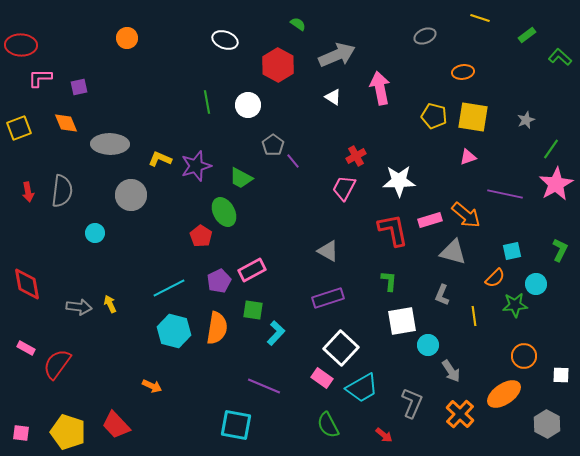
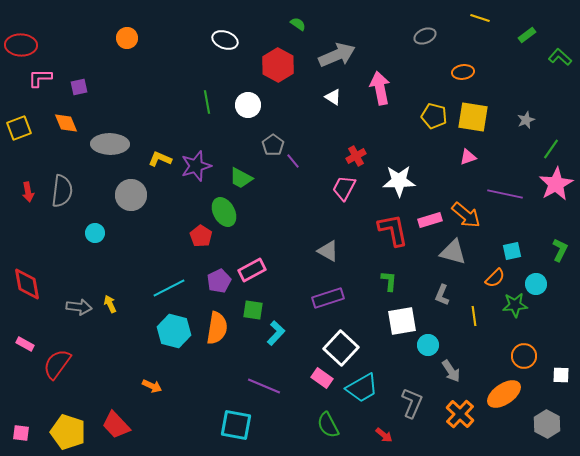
pink rectangle at (26, 348): moved 1 px left, 4 px up
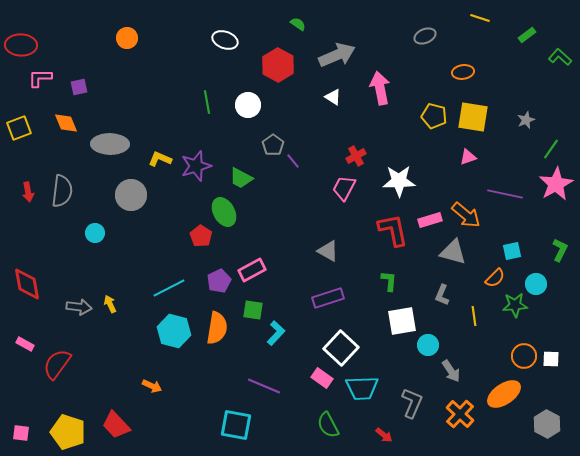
white square at (561, 375): moved 10 px left, 16 px up
cyan trapezoid at (362, 388): rotated 28 degrees clockwise
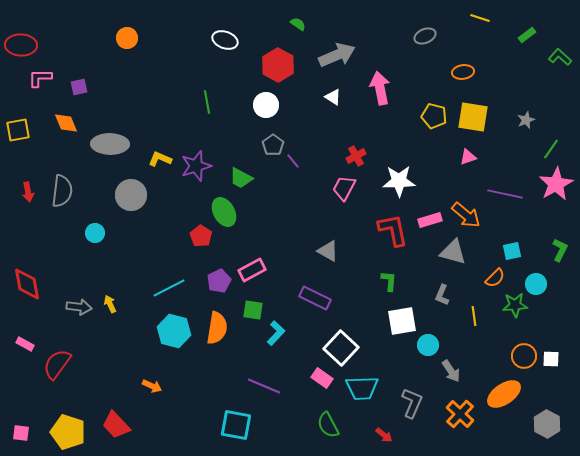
white circle at (248, 105): moved 18 px right
yellow square at (19, 128): moved 1 px left, 2 px down; rotated 10 degrees clockwise
purple rectangle at (328, 298): moved 13 px left; rotated 44 degrees clockwise
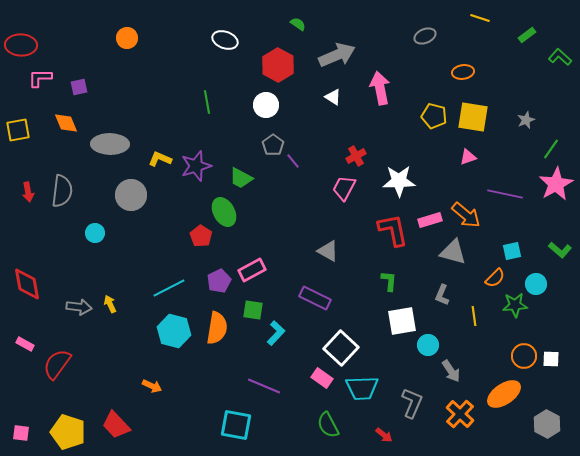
green L-shape at (560, 250): rotated 105 degrees clockwise
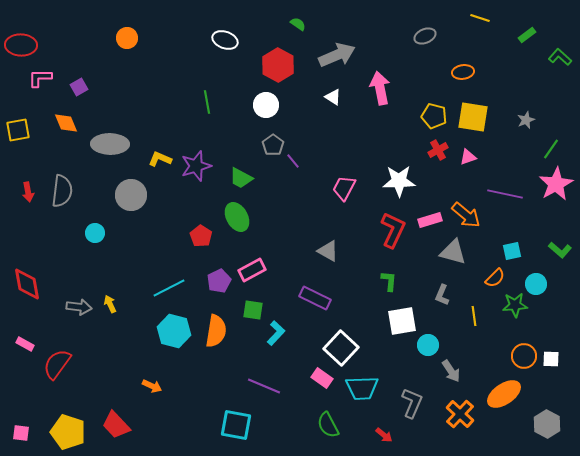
purple square at (79, 87): rotated 18 degrees counterclockwise
red cross at (356, 156): moved 82 px right, 6 px up
green ellipse at (224, 212): moved 13 px right, 5 px down
red L-shape at (393, 230): rotated 36 degrees clockwise
orange semicircle at (217, 328): moved 1 px left, 3 px down
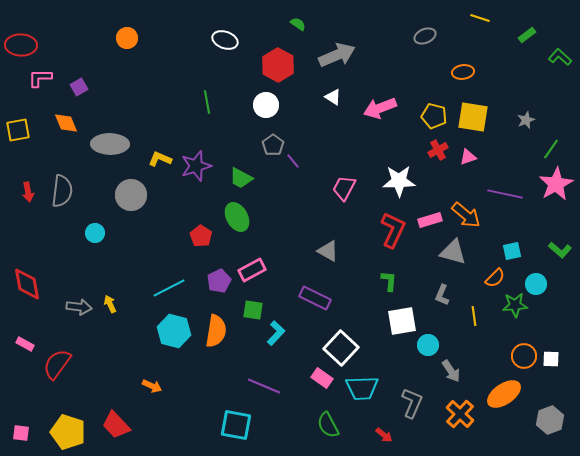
pink arrow at (380, 88): moved 20 px down; rotated 100 degrees counterclockwise
gray hexagon at (547, 424): moved 3 px right, 4 px up; rotated 12 degrees clockwise
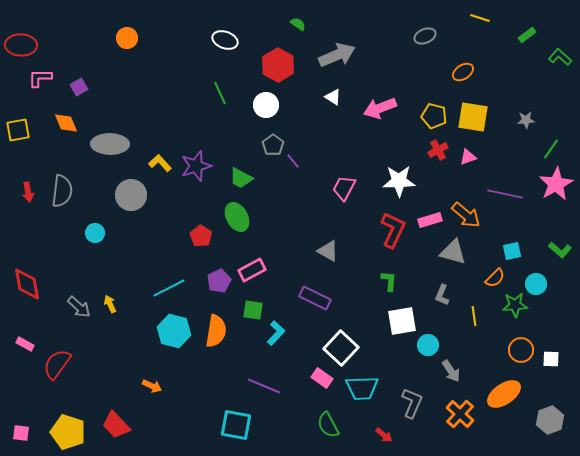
orange ellipse at (463, 72): rotated 25 degrees counterclockwise
green line at (207, 102): moved 13 px right, 9 px up; rotated 15 degrees counterclockwise
gray star at (526, 120): rotated 18 degrees clockwise
yellow L-shape at (160, 159): moved 4 px down; rotated 25 degrees clockwise
gray arrow at (79, 307): rotated 35 degrees clockwise
orange circle at (524, 356): moved 3 px left, 6 px up
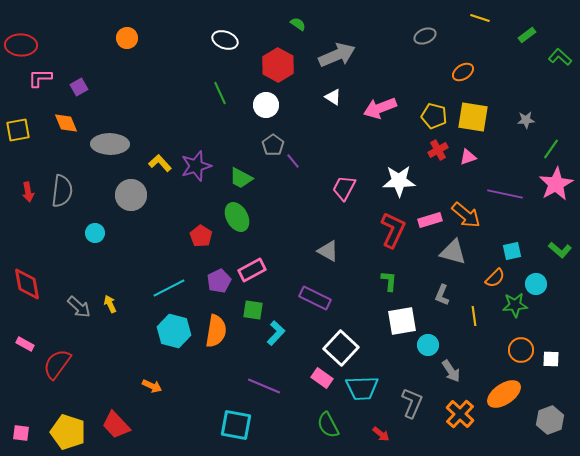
red arrow at (384, 435): moved 3 px left, 1 px up
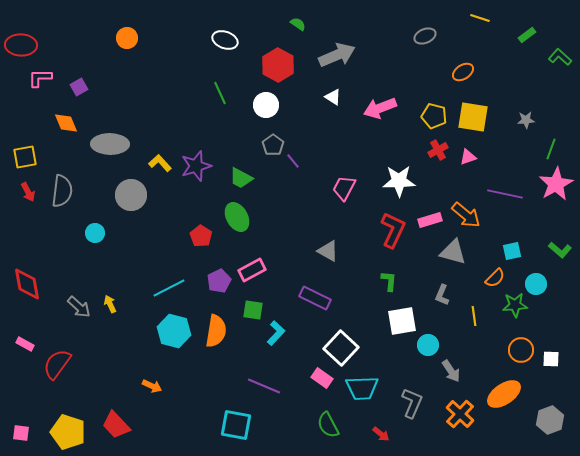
yellow square at (18, 130): moved 7 px right, 27 px down
green line at (551, 149): rotated 15 degrees counterclockwise
red arrow at (28, 192): rotated 18 degrees counterclockwise
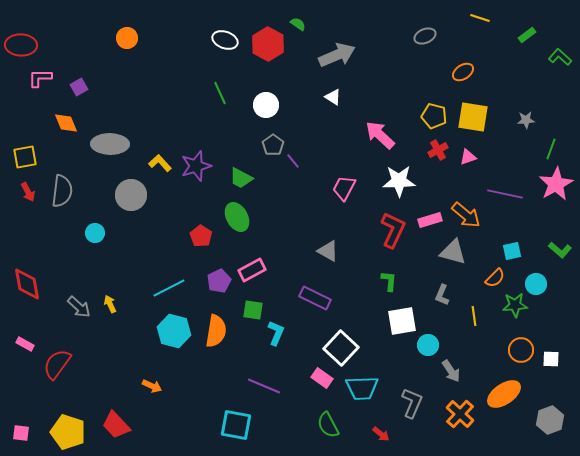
red hexagon at (278, 65): moved 10 px left, 21 px up
pink arrow at (380, 108): moved 27 px down; rotated 64 degrees clockwise
cyan L-shape at (276, 333): rotated 20 degrees counterclockwise
